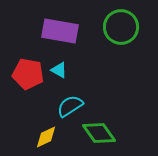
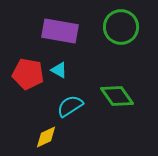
green diamond: moved 18 px right, 37 px up
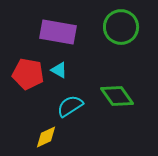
purple rectangle: moved 2 px left, 1 px down
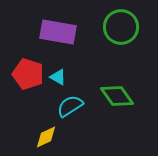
cyan triangle: moved 1 px left, 7 px down
red pentagon: rotated 8 degrees clockwise
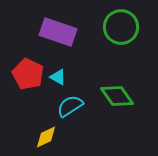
purple rectangle: rotated 9 degrees clockwise
red pentagon: rotated 8 degrees clockwise
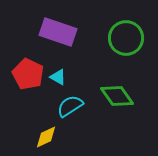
green circle: moved 5 px right, 11 px down
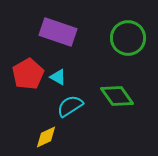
green circle: moved 2 px right
red pentagon: rotated 16 degrees clockwise
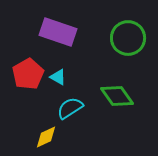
cyan semicircle: moved 2 px down
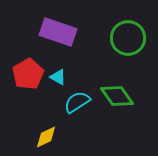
cyan semicircle: moved 7 px right, 6 px up
